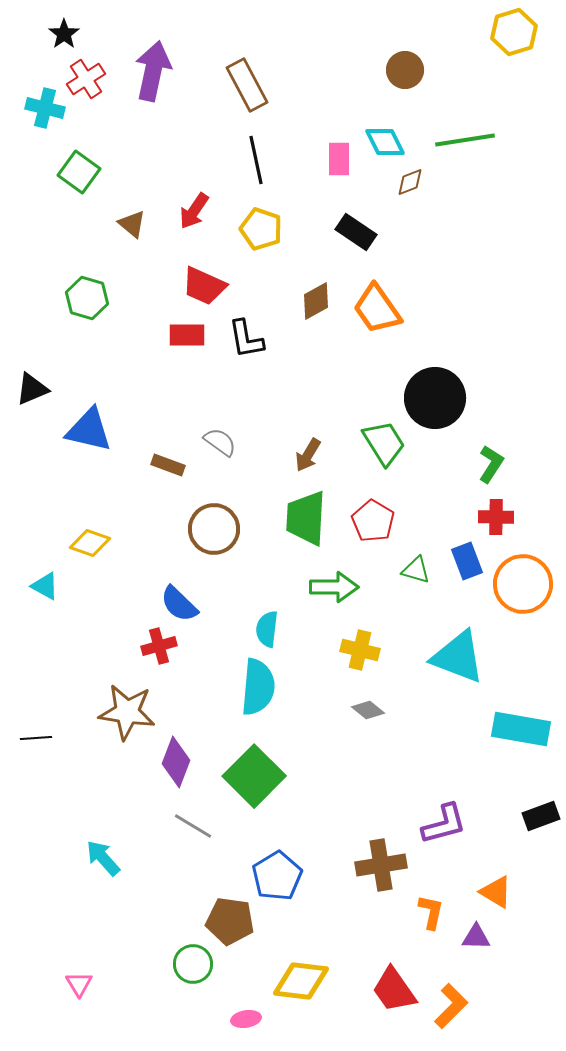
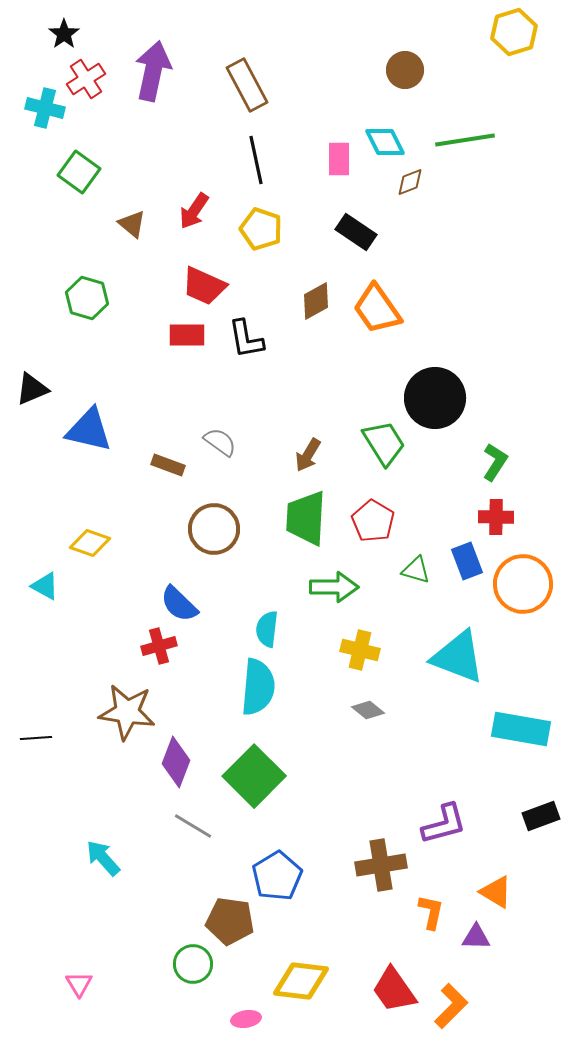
green L-shape at (491, 464): moved 4 px right, 2 px up
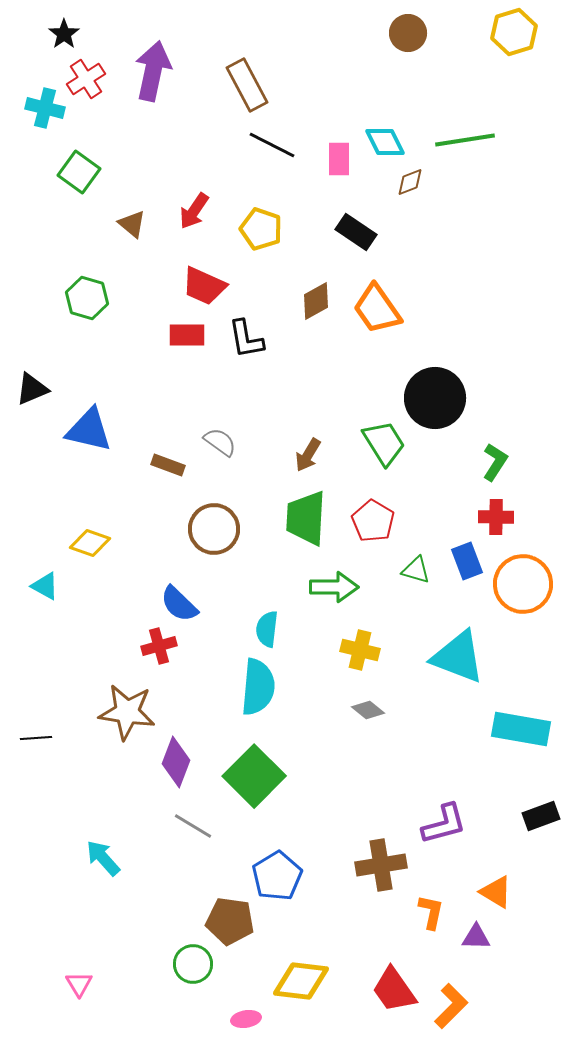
brown circle at (405, 70): moved 3 px right, 37 px up
black line at (256, 160): moved 16 px right, 15 px up; rotated 51 degrees counterclockwise
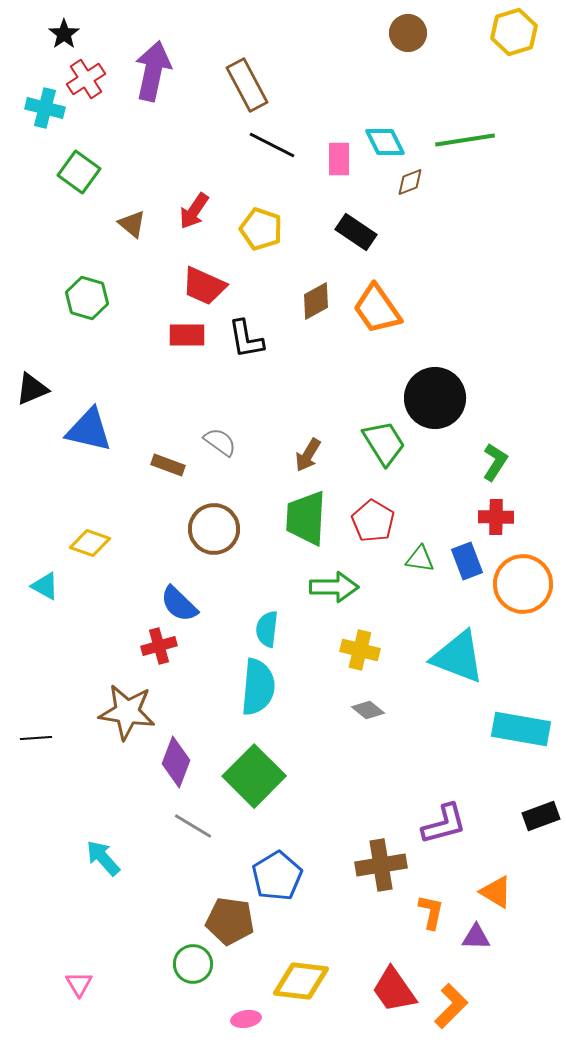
green triangle at (416, 570): moved 4 px right, 11 px up; rotated 8 degrees counterclockwise
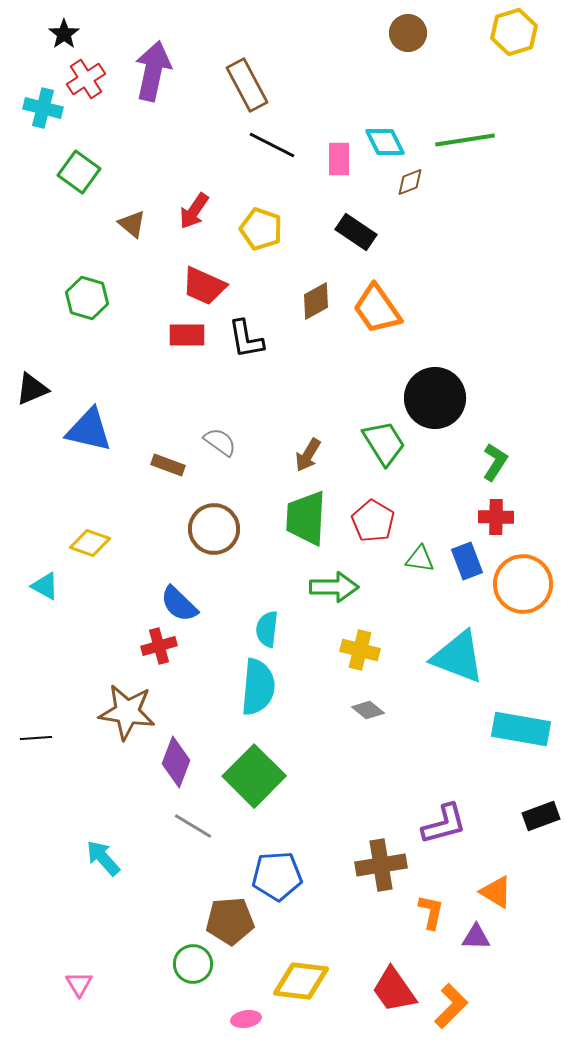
cyan cross at (45, 108): moved 2 px left
blue pentagon at (277, 876): rotated 27 degrees clockwise
brown pentagon at (230, 921): rotated 12 degrees counterclockwise
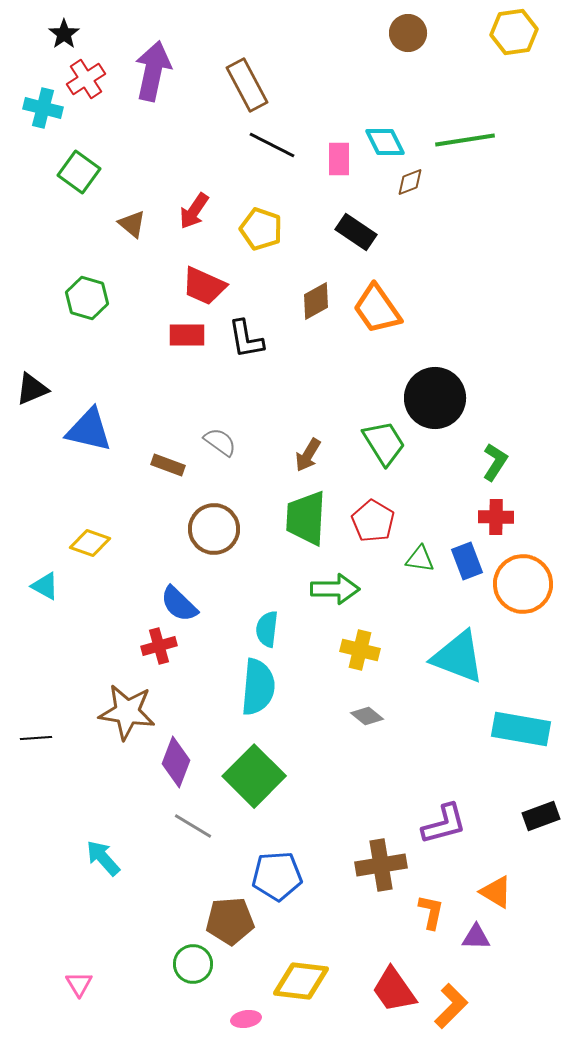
yellow hexagon at (514, 32): rotated 9 degrees clockwise
green arrow at (334, 587): moved 1 px right, 2 px down
gray diamond at (368, 710): moved 1 px left, 6 px down
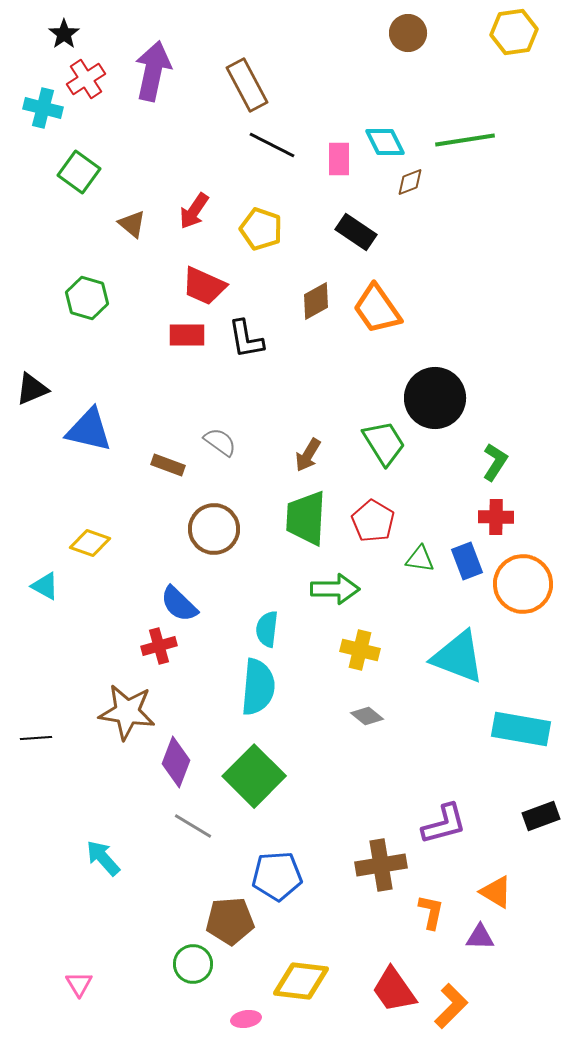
purple triangle at (476, 937): moved 4 px right
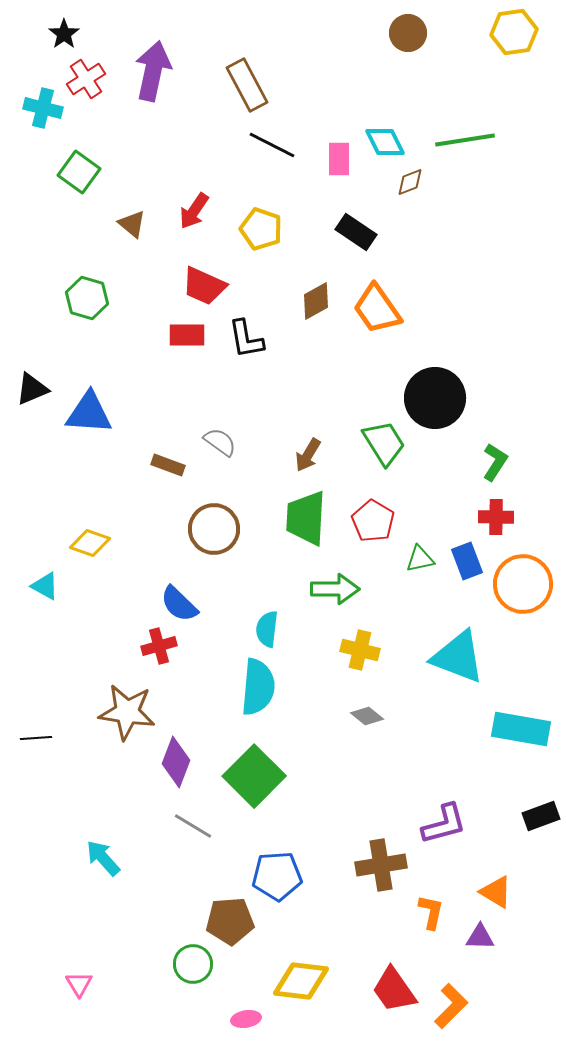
blue triangle at (89, 430): moved 17 px up; rotated 9 degrees counterclockwise
green triangle at (420, 559): rotated 20 degrees counterclockwise
